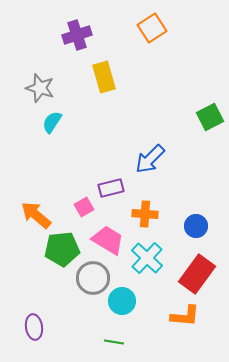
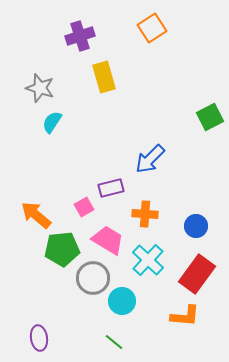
purple cross: moved 3 px right, 1 px down
cyan cross: moved 1 px right, 2 px down
purple ellipse: moved 5 px right, 11 px down
green line: rotated 30 degrees clockwise
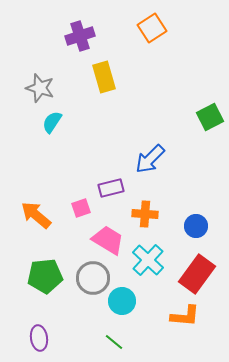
pink square: moved 3 px left, 1 px down; rotated 12 degrees clockwise
green pentagon: moved 17 px left, 27 px down
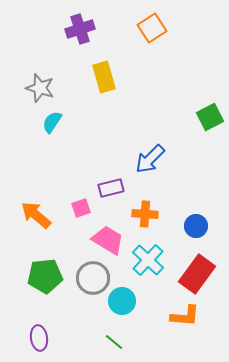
purple cross: moved 7 px up
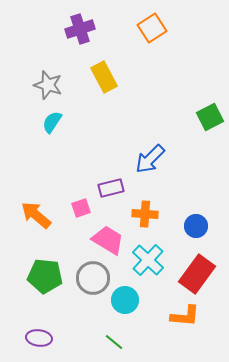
yellow rectangle: rotated 12 degrees counterclockwise
gray star: moved 8 px right, 3 px up
green pentagon: rotated 12 degrees clockwise
cyan circle: moved 3 px right, 1 px up
purple ellipse: rotated 75 degrees counterclockwise
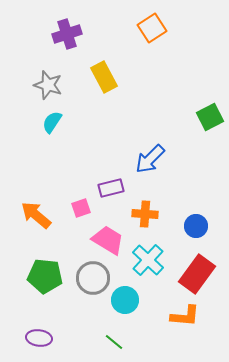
purple cross: moved 13 px left, 5 px down
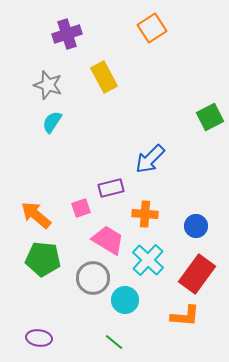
green pentagon: moved 2 px left, 17 px up
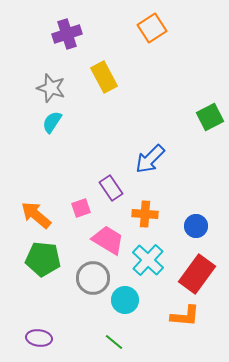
gray star: moved 3 px right, 3 px down
purple rectangle: rotated 70 degrees clockwise
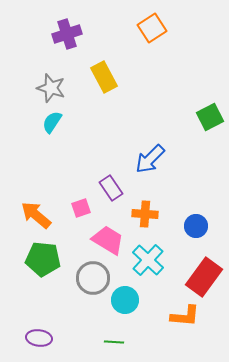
red rectangle: moved 7 px right, 3 px down
green line: rotated 36 degrees counterclockwise
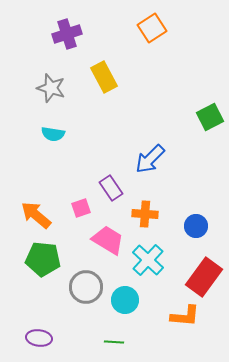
cyan semicircle: moved 1 px right, 12 px down; rotated 115 degrees counterclockwise
gray circle: moved 7 px left, 9 px down
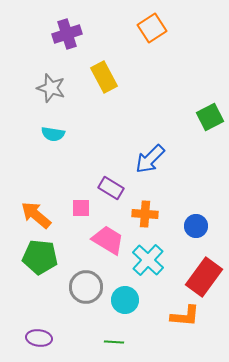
purple rectangle: rotated 25 degrees counterclockwise
pink square: rotated 18 degrees clockwise
green pentagon: moved 3 px left, 2 px up
